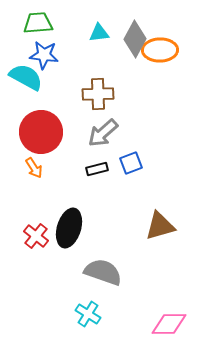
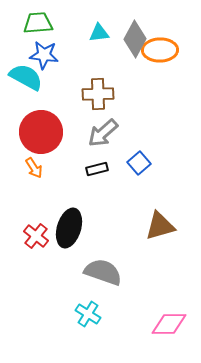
blue square: moved 8 px right; rotated 20 degrees counterclockwise
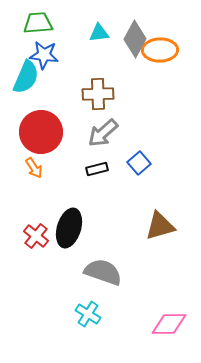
cyan semicircle: rotated 84 degrees clockwise
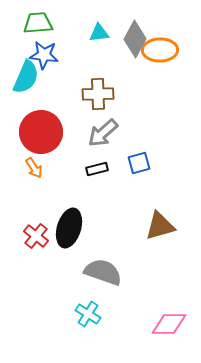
blue square: rotated 25 degrees clockwise
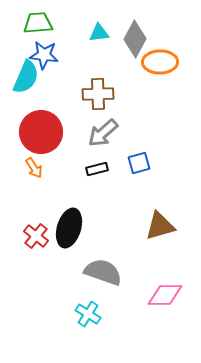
orange ellipse: moved 12 px down
pink diamond: moved 4 px left, 29 px up
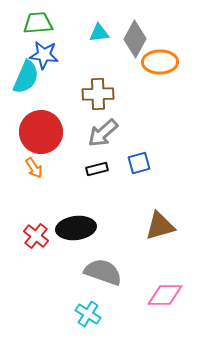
black ellipse: moved 7 px right; rotated 66 degrees clockwise
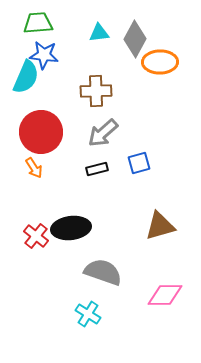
brown cross: moved 2 px left, 3 px up
black ellipse: moved 5 px left
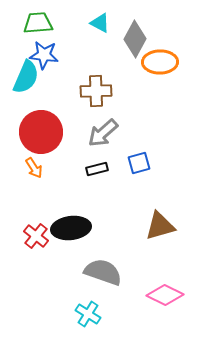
cyan triangle: moved 1 px right, 10 px up; rotated 35 degrees clockwise
pink diamond: rotated 27 degrees clockwise
